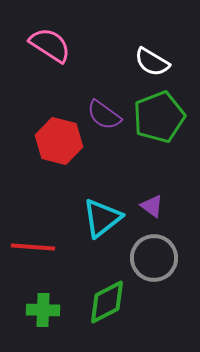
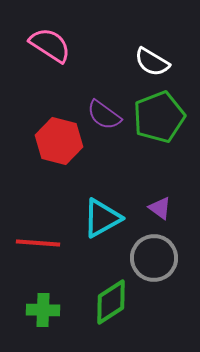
purple triangle: moved 8 px right, 2 px down
cyan triangle: rotated 9 degrees clockwise
red line: moved 5 px right, 4 px up
green diamond: moved 4 px right; rotated 6 degrees counterclockwise
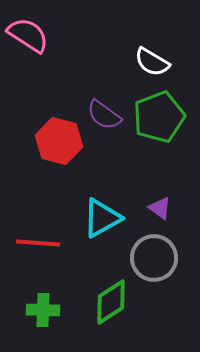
pink semicircle: moved 22 px left, 10 px up
